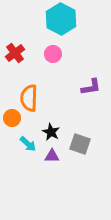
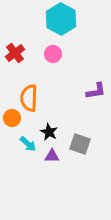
purple L-shape: moved 5 px right, 4 px down
black star: moved 2 px left
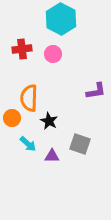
red cross: moved 7 px right, 4 px up; rotated 30 degrees clockwise
black star: moved 11 px up
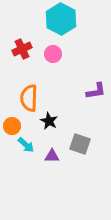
red cross: rotated 18 degrees counterclockwise
orange circle: moved 8 px down
cyan arrow: moved 2 px left, 1 px down
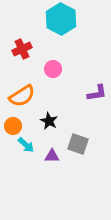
pink circle: moved 15 px down
purple L-shape: moved 1 px right, 2 px down
orange semicircle: moved 7 px left, 2 px up; rotated 124 degrees counterclockwise
orange circle: moved 1 px right
gray square: moved 2 px left
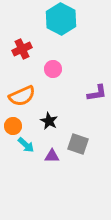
orange semicircle: rotated 8 degrees clockwise
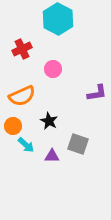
cyan hexagon: moved 3 px left
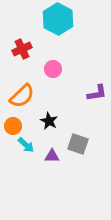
orange semicircle: rotated 20 degrees counterclockwise
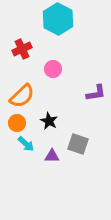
purple L-shape: moved 1 px left
orange circle: moved 4 px right, 3 px up
cyan arrow: moved 1 px up
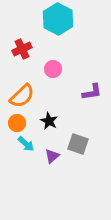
purple L-shape: moved 4 px left, 1 px up
purple triangle: rotated 42 degrees counterclockwise
